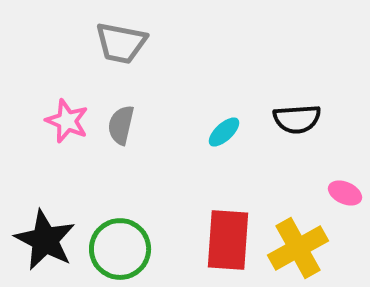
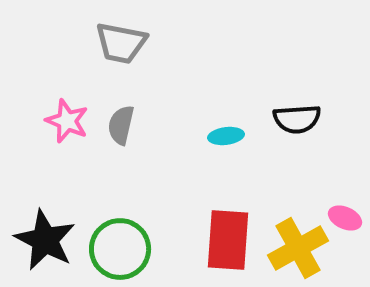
cyan ellipse: moved 2 px right, 4 px down; rotated 36 degrees clockwise
pink ellipse: moved 25 px down
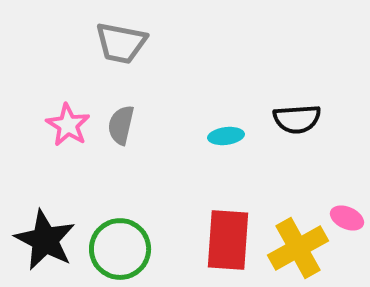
pink star: moved 1 px right, 4 px down; rotated 9 degrees clockwise
pink ellipse: moved 2 px right
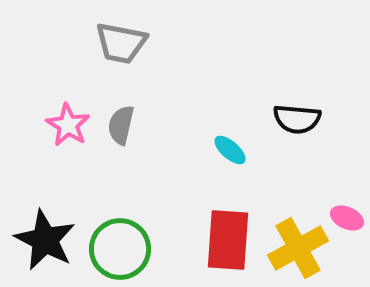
black semicircle: rotated 9 degrees clockwise
cyan ellipse: moved 4 px right, 14 px down; rotated 48 degrees clockwise
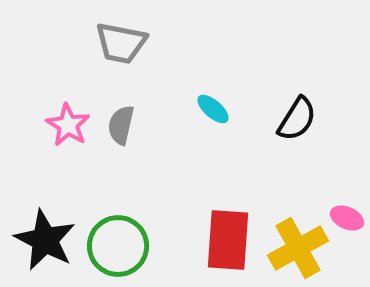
black semicircle: rotated 63 degrees counterclockwise
cyan ellipse: moved 17 px left, 41 px up
green circle: moved 2 px left, 3 px up
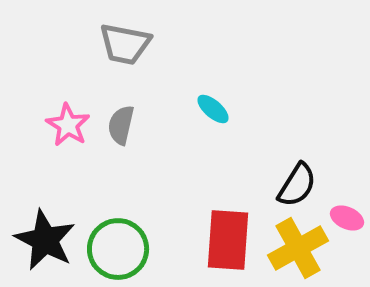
gray trapezoid: moved 4 px right, 1 px down
black semicircle: moved 66 px down
green circle: moved 3 px down
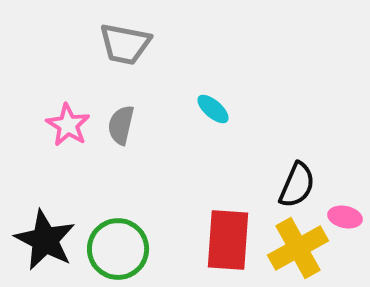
black semicircle: rotated 9 degrees counterclockwise
pink ellipse: moved 2 px left, 1 px up; rotated 12 degrees counterclockwise
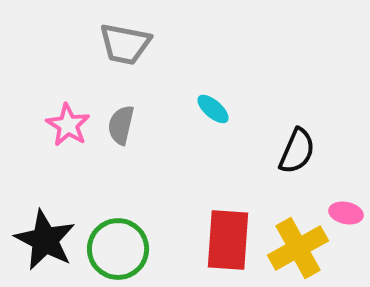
black semicircle: moved 34 px up
pink ellipse: moved 1 px right, 4 px up
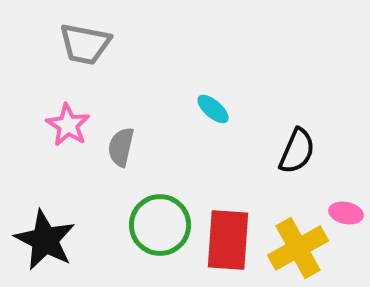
gray trapezoid: moved 40 px left
gray semicircle: moved 22 px down
green circle: moved 42 px right, 24 px up
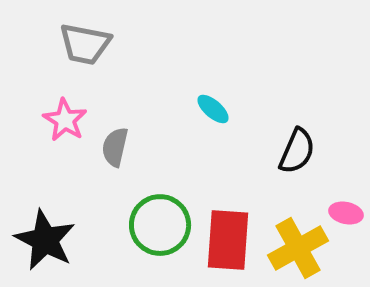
pink star: moved 3 px left, 5 px up
gray semicircle: moved 6 px left
